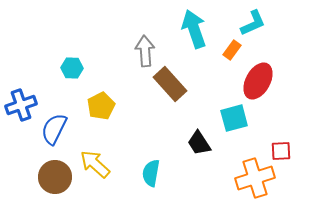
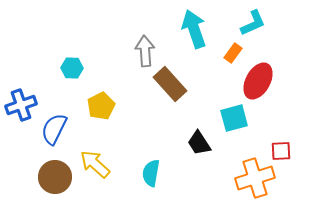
orange rectangle: moved 1 px right, 3 px down
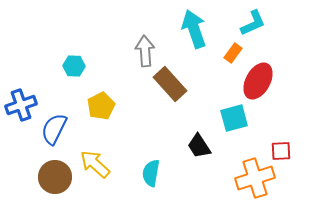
cyan hexagon: moved 2 px right, 2 px up
black trapezoid: moved 3 px down
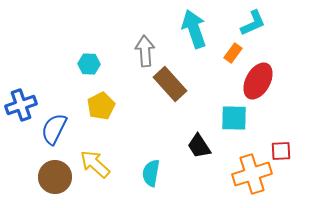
cyan hexagon: moved 15 px right, 2 px up
cyan square: rotated 16 degrees clockwise
orange cross: moved 3 px left, 4 px up
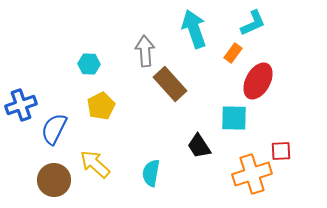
brown circle: moved 1 px left, 3 px down
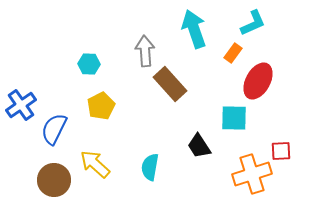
blue cross: rotated 16 degrees counterclockwise
cyan semicircle: moved 1 px left, 6 px up
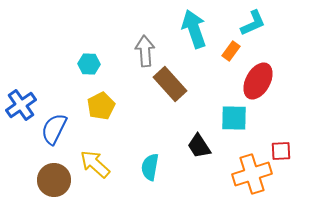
orange rectangle: moved 2 px left, 2 px up
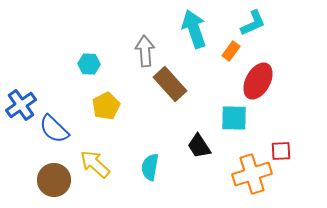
yellow pentagon: moved 5 px right
blue semicircle: rotated 72 degrees counterclockwise
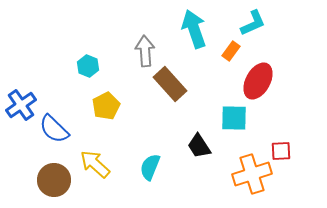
cyan hexagon: moved 1 px left, 2 px down; rotated 20 degrees clockwise
cyan semicircle: rotated 12 degrees clockwise
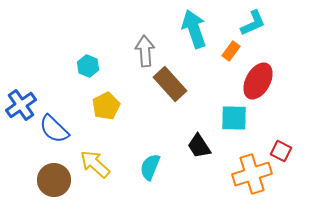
red square: rotated 30 degrees clockwise
